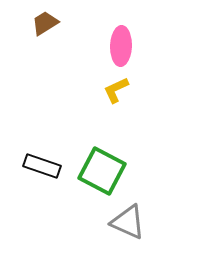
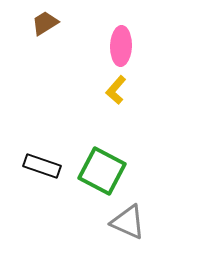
yellow L-shape: rotated 24 degrees counterclockwise
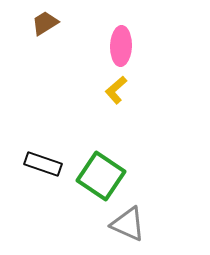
yellow L-shape: rotated 8 degrees clockwise
black rectangle: moved 1 px right, 2 px up
green square: moved 1 px left, 5 px down; rotated 6 degrees clockwise
gray triangle: moved 2 px down
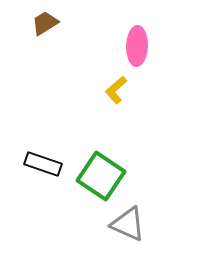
pink ellipse: moved 16 px right
